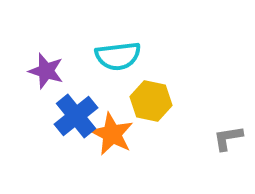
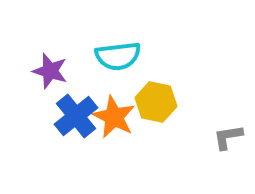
purple star: moved 4 px right
yellow hexagon: moved 5 px right, 1 px down
orange star: moved 2 px right, 17 px up
gray L-shape: moved 1 px up
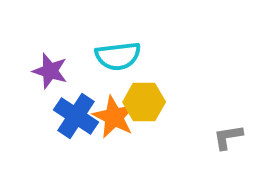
yellow hexagon: moved 12 px left; rotated 12 degrees counterclockwise
blue cross: rotated 18 degrees counterclockwise
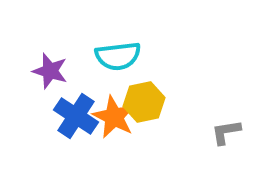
yellow hexagon: rotated 12 degrees counterclockwise
gray L-shape: moved 2 px left, 5 px up
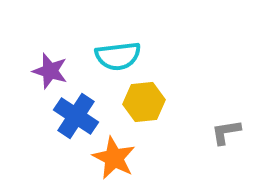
yellow hexagon: rotated 6 degrees clockwise
orange star: moved 41 px down
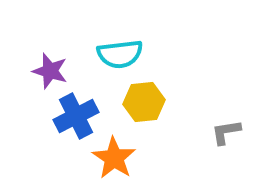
cyan semicircle: moved 2 px right, 2 px up
blue cross: rotated 30 degrees clockwise
orange star: rotated 6 degrees clockwise
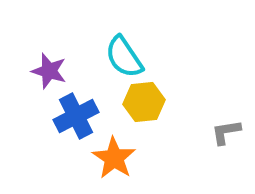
cyan semicircle: moved 4 px right, 3 px down; rotated 63 degrees clockwise
purple star: moved 1 px left
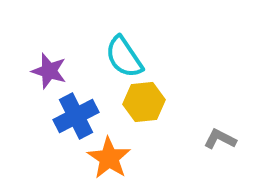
gray L-shape: moved 6 px left, 7 px down; rotated 36 degrees clockwise
orange star: moved 5 px left
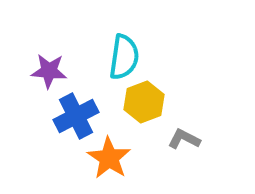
cyan semicircle: rotated 138 degrees counterclockwise
purple star: rotated 12 degrees counterclockwise
yellow hexagon: rotated 15 degrees counterclockwise
gray L-shape: moved 36 px left
